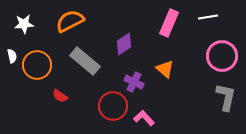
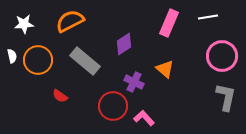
orange circle: moved 1 px right, 5 px up
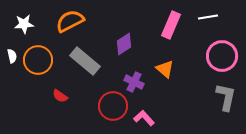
pink rectangle: moved 2 px right, 2 px down
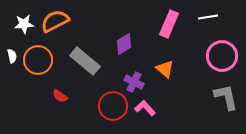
orange semicircle: moved 15 px left
pink rectangle: moved 2 px left, 1 px up
gray L-shape: rotated 24 degrees counterclockwise
pink L-shape: moved 1 px right, 10 px up
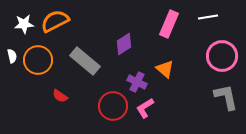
purple cross: moved 3 px right
pink L-shape: rotated 80 degrees counterclockwise
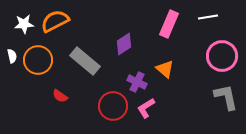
pink L-shape: moved 1 px right
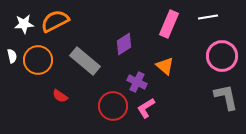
orange triangle: moved 3 px up
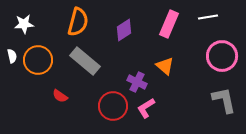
orange semicircle: moved 23 px right, 1 px down; rotated 132 degrees clockwise
purple diamond: moved 14 px up
gray L-shape: moved 2 px left, 3 px down
